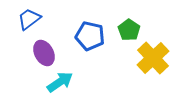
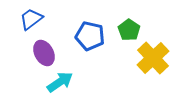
blue trapezoid: moved 2 px right
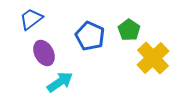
blue pentagon: rotated 12 degrees clockwise
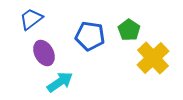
blue pentagon: rotated 16 degrees counterclockwise
